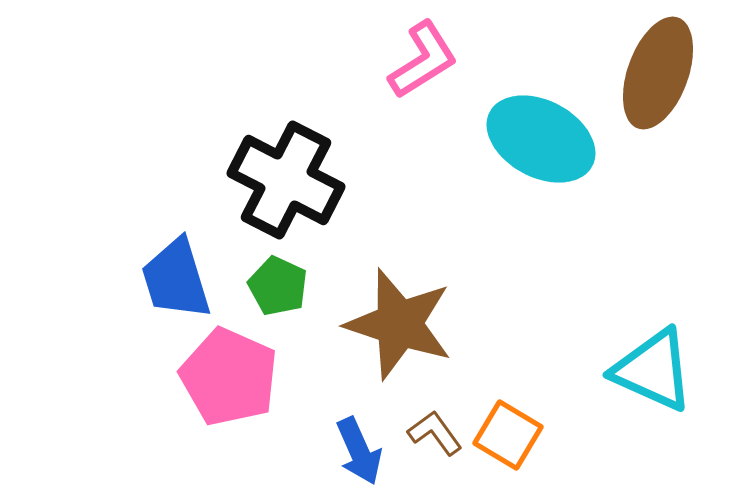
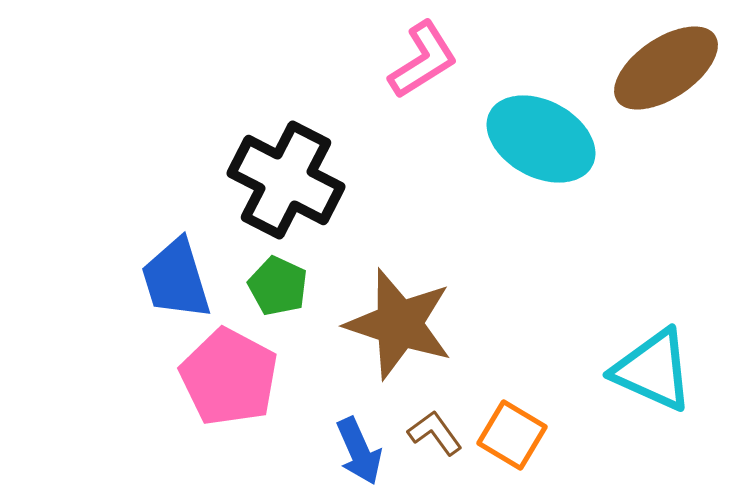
brown ellipse: moved 8 px right, 5 px up; rotated 36 degrees clockwise
pink pentagon: rotated 4 degrees clockwise
orange square: moved 4 px right
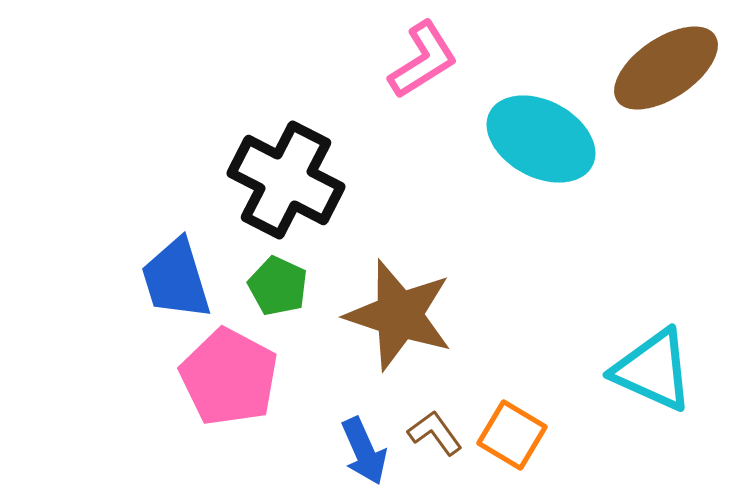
brown star: moved 9 px up
blue arrow: moved 5 px right
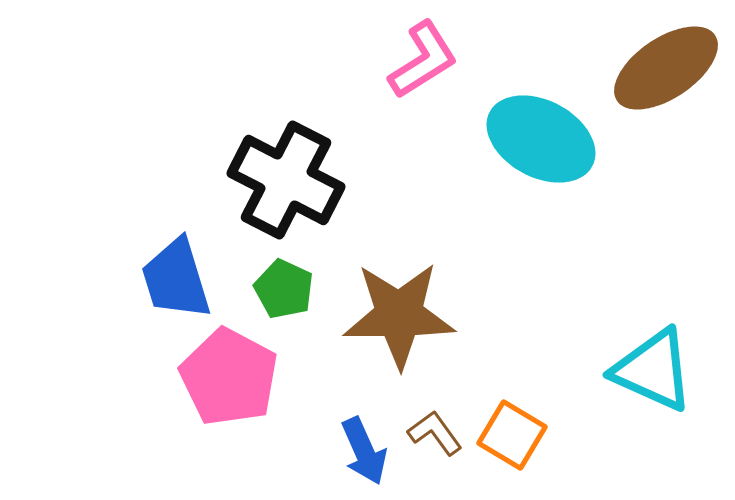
green pentagon: moved 6 px right, 3 px down
brown star: rotated 18 degrees counterclockwise
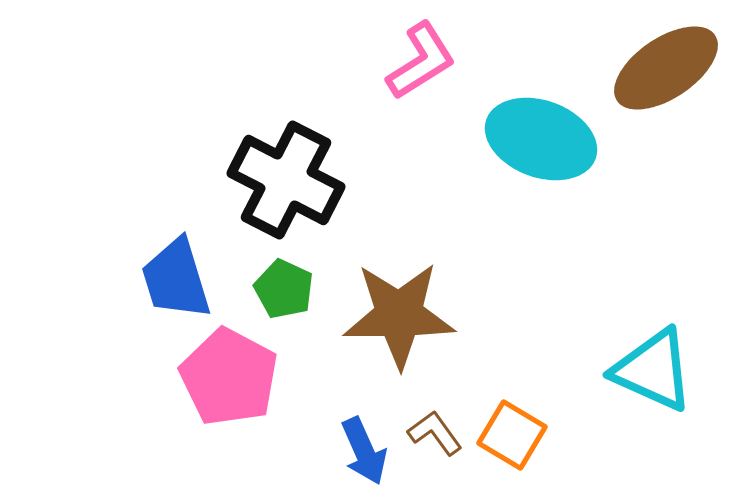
pink L-shape: moved 2 px left, 1 px down
cyan ellipse: rotated 8 degrees counterclockwise
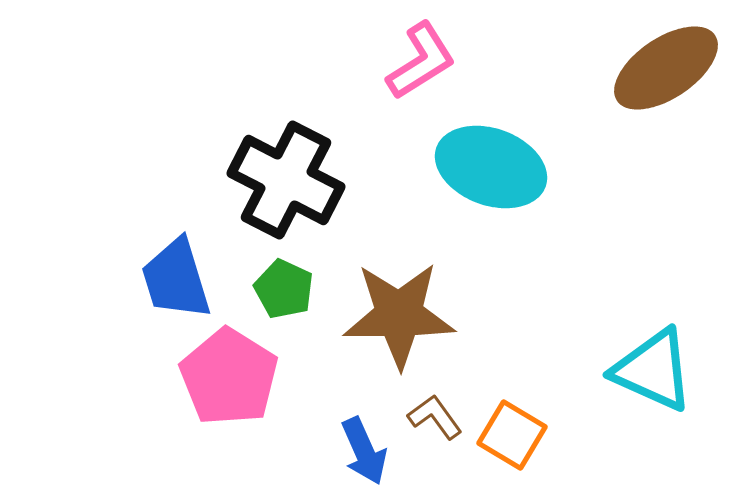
cyan ellipse: moved 50 px left, 28 px down
pink pentagon: rotated 4 degrees clockwise
brown L-shape: moved 16 px up
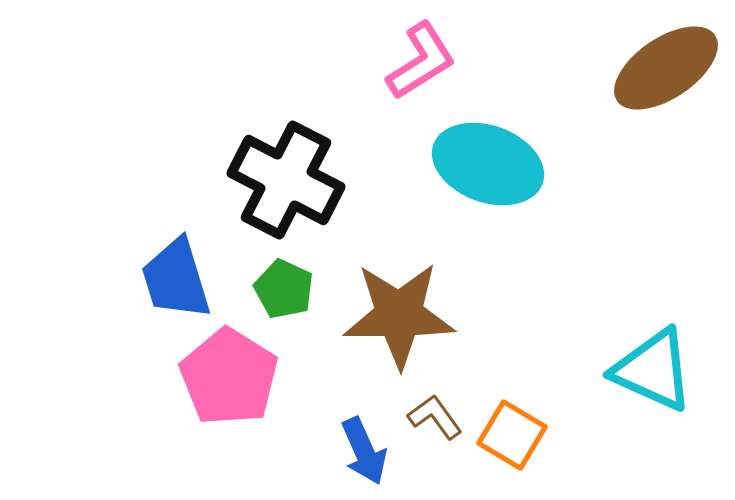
cyan ellipse: moved 3 px left, 3 px up
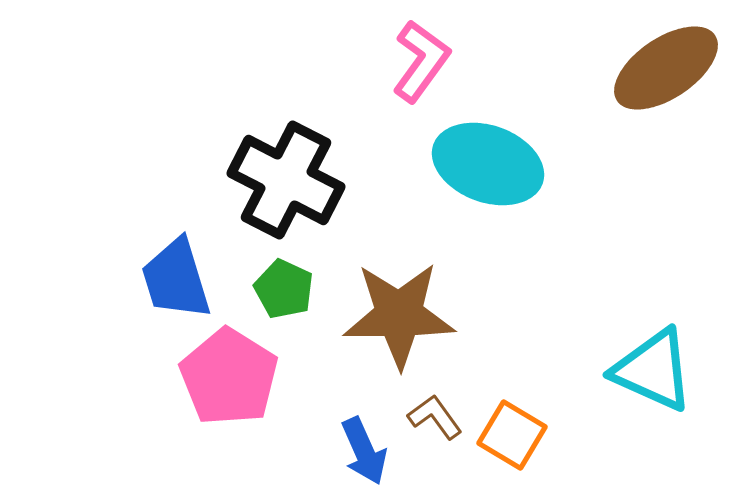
pink L-shape: rotated 22 degrees counterclockwise
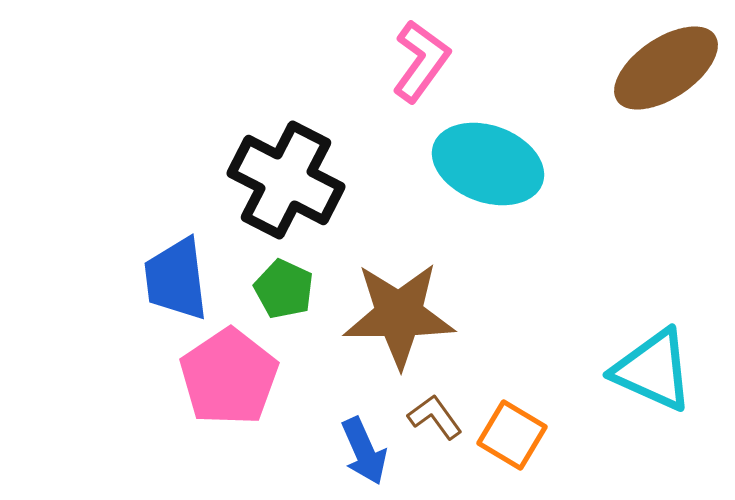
blue trapezoid: rotated 10 degrees clockwise
pink pentagon: rotated 6 degrees clockwise
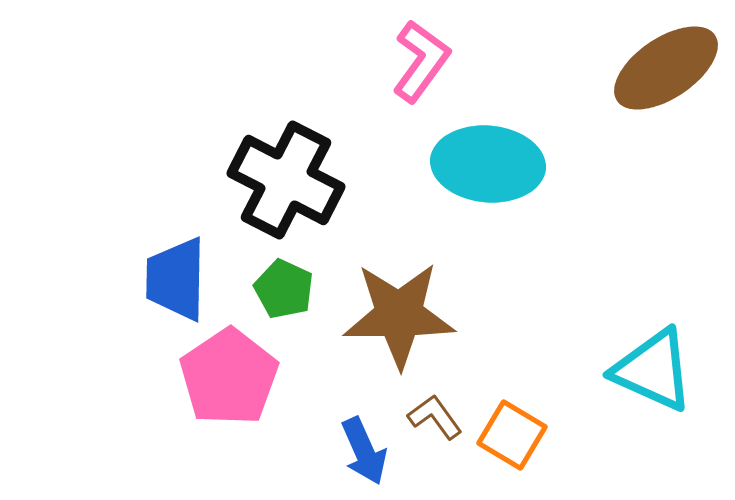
cyan ellipse: rotated 15 degrees counterclockwise
blue trapezoid: rotated 8 degrees clockwise
